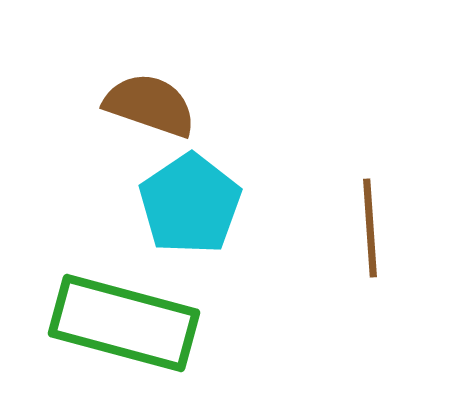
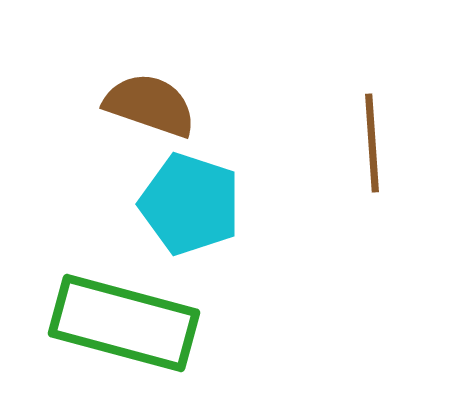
cyan pentagon: rotated 20 degrees counterclockwise
brown line: moved 2 px right, 85 px up
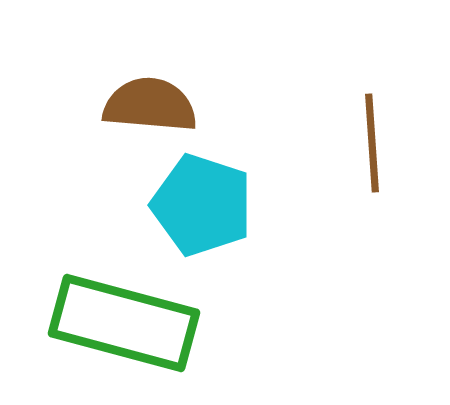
brown semicircle: rotated 14 degrees counterclockwise
cyan pentagon: moved 12 px right, 1 px down
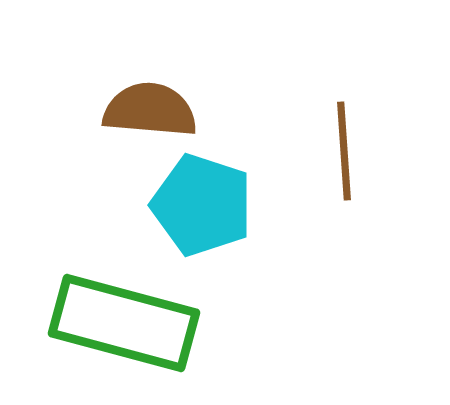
brown semicircle: moved 5 px down
brown line: moved 28 px left, 8 px down
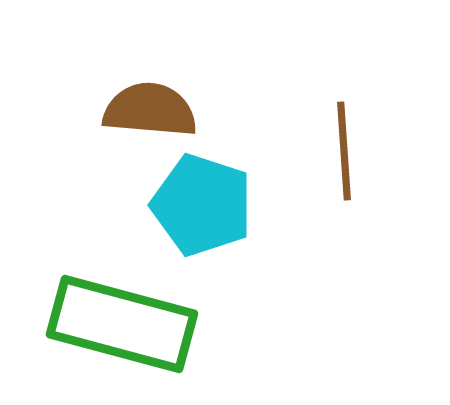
green rectangle: moved 2 px left, 1 px down
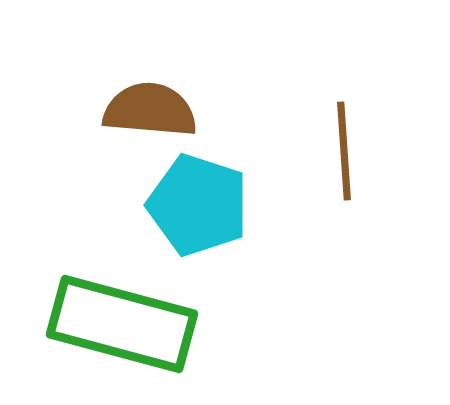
cyan pentagon: moved 4 px left
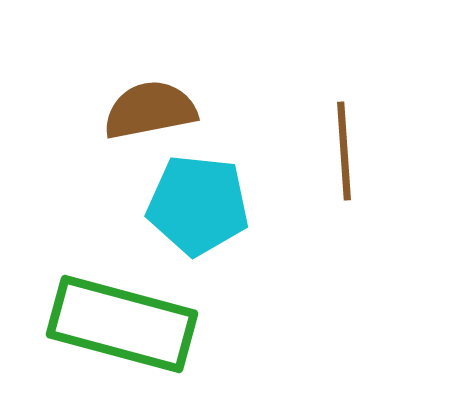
brown semicircle: rotated 16 degrees counterclockwise
cyan pentagon: rotated 12 degrees counterclockwise
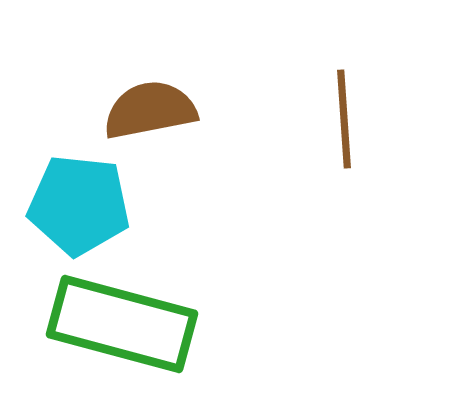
brown line: moved 32 px up
cyan pentagon: moved 119 px left
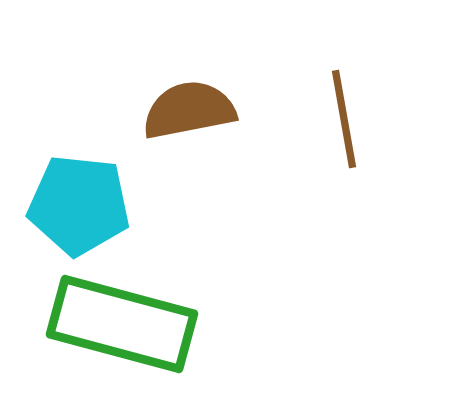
brown semicircle: moved 39 px right
brown line: rotated 6 degrees counterclockwise
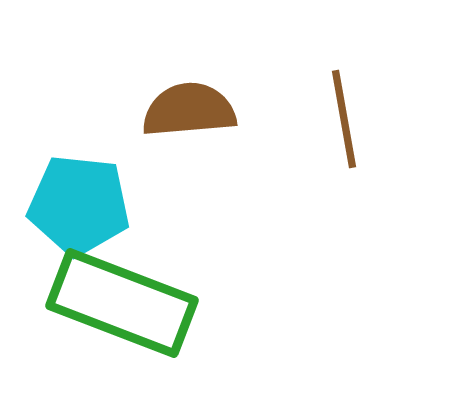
brown semicircle: rotated 6 degrees clockwise
green rectangle: moved 21 px up; rotated 6 degrees clockwise
